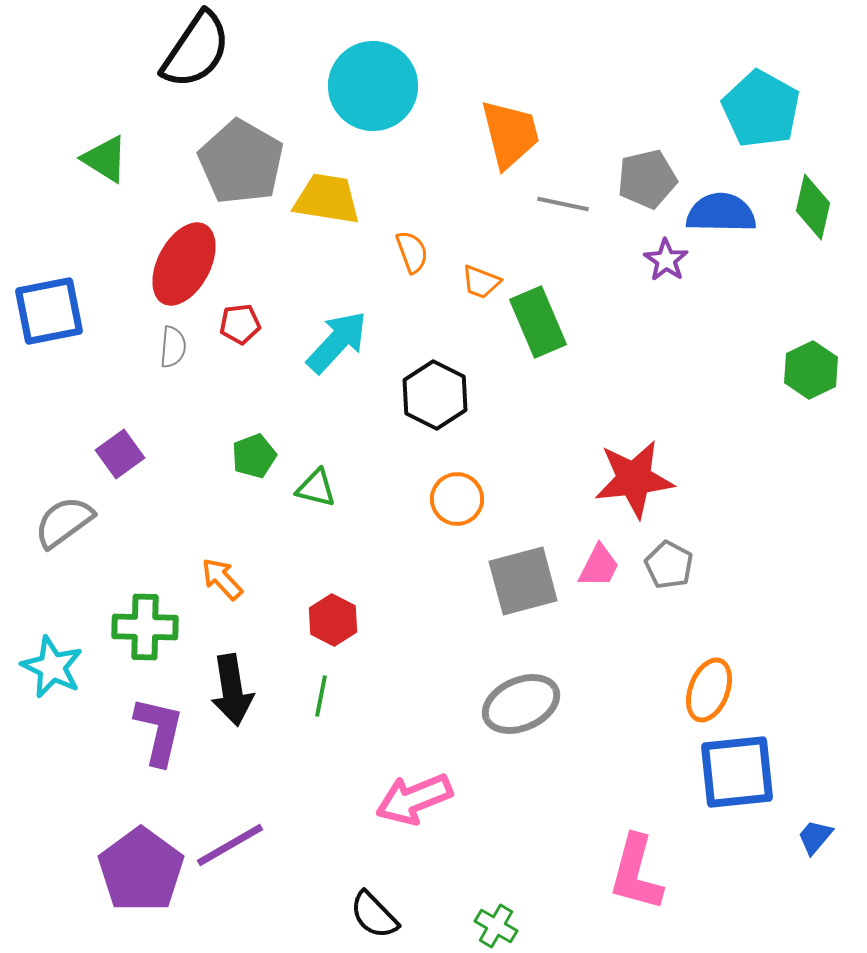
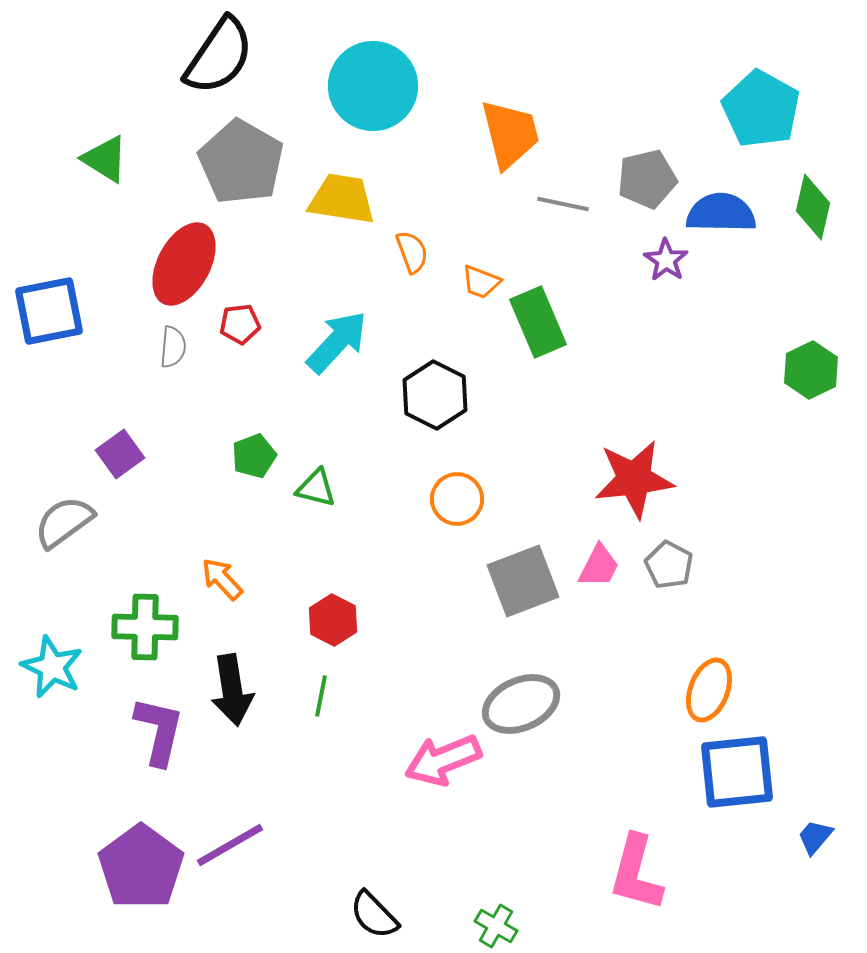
black semicircle at (196, 50): moved 23 px right, 6 px down
yellow trapezoid at (327, 199): moved 15 px right
gray square at (523, 581): rotated 6 degrees counterclockwise
pink arrow at (414, 799): moved 29 px right, 39 px up
purple pentagon at (141, 870): moved 3 px up
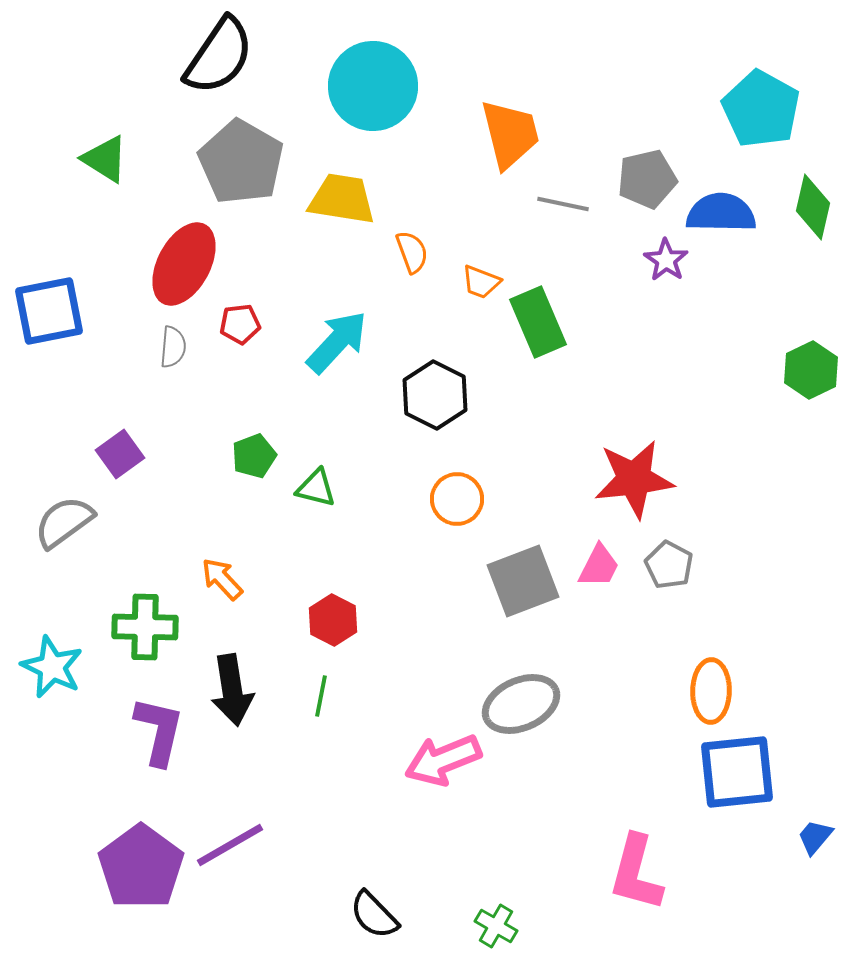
orange ellipse at (709, 690): moved 2 px right, 1 px down; rotated 20 degrees counterclockwise
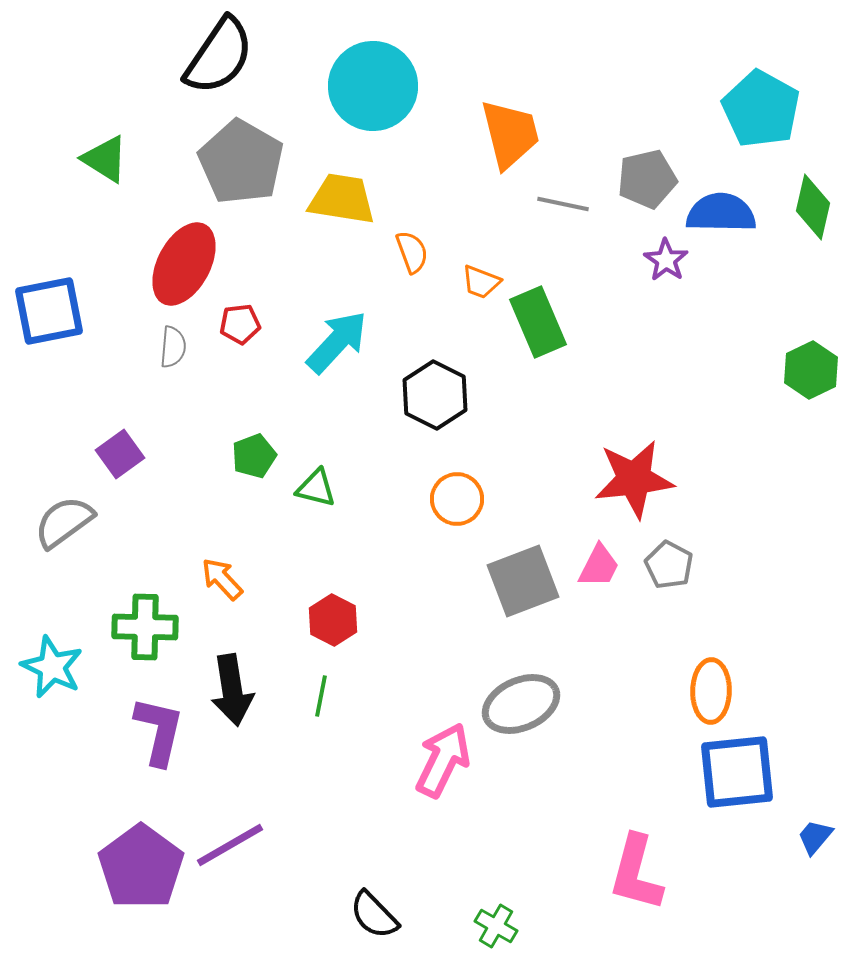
pink arrow at (443, 760): rotated 138 degrees clockwise
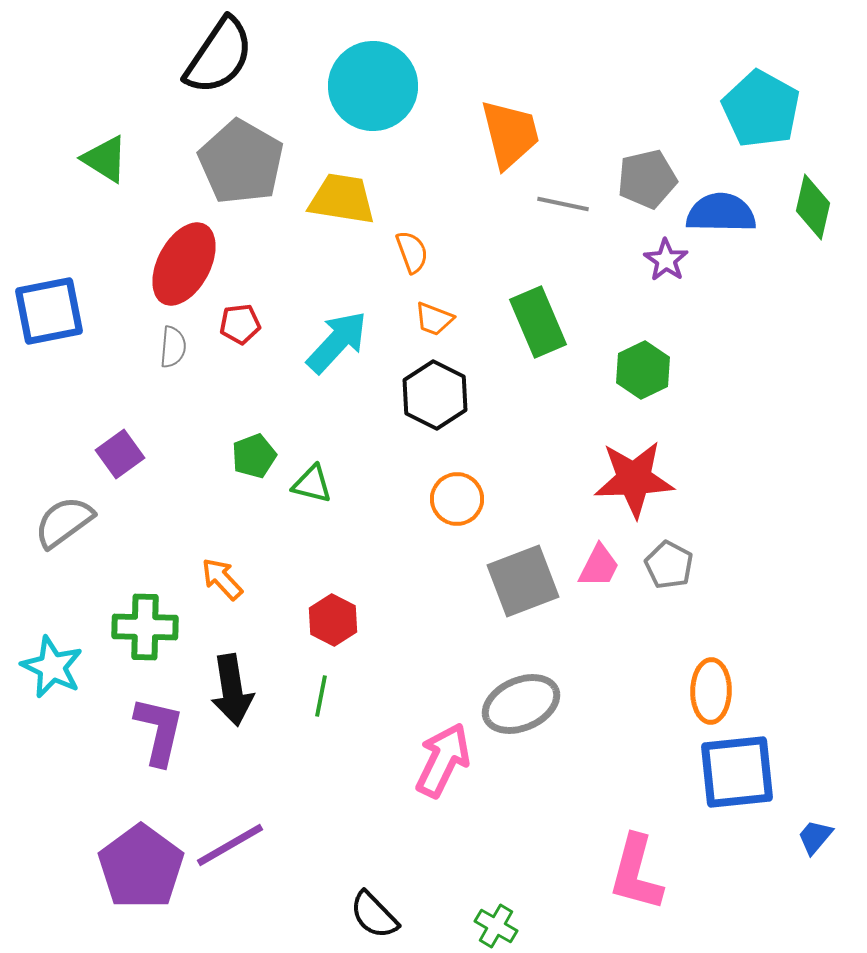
orange trapezoid at (481, 282): moved 47 px left, 37 px down
green hexagon at (811, 370): moved 168 px left
red star at (634, 479): rotated 4 degrees clockwise
green triangle at (316, 488): moved 4 px left, 4 px up
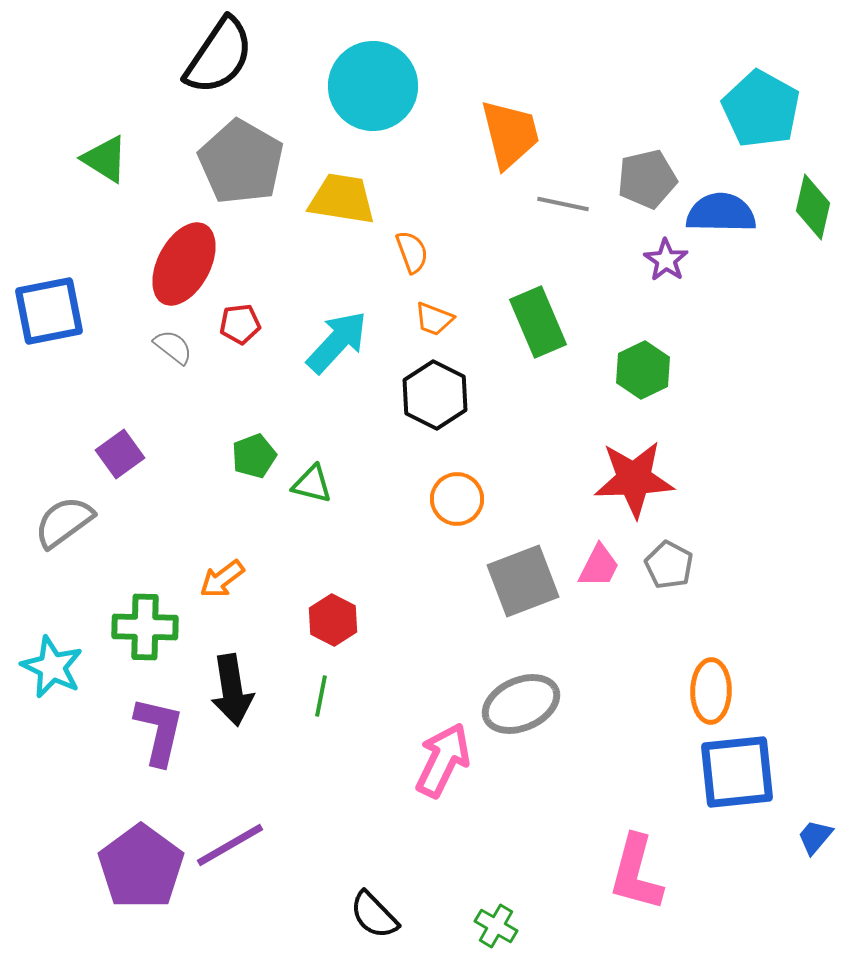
gray semicircle at (173, 347): rotated 57 degrees counterclockwise
orange arrow at (222, 579): rotated 84 degrees counterclockwise
